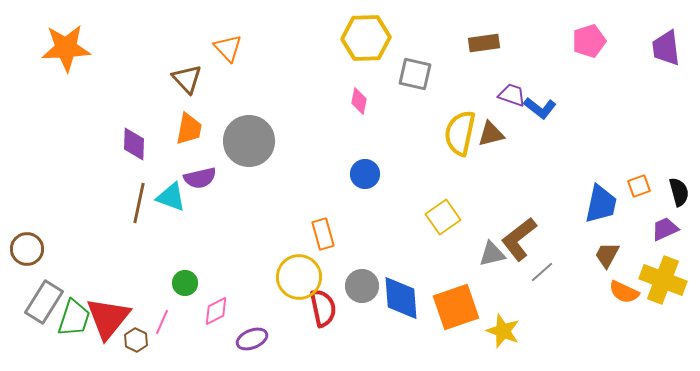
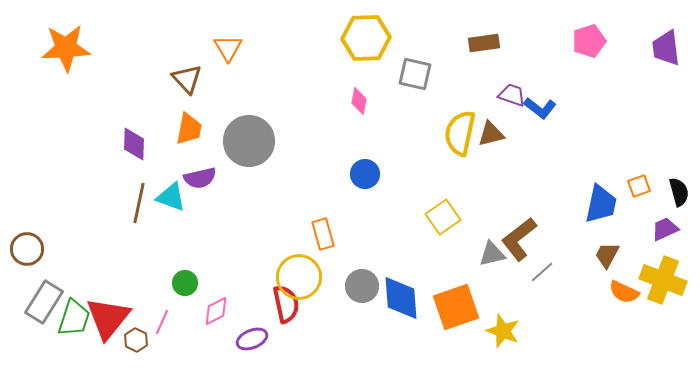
orange triangle at (228, 48): rotated 12 degrees clockwise
red semicircle at (323, 308): moved 37 px left, 4 px up
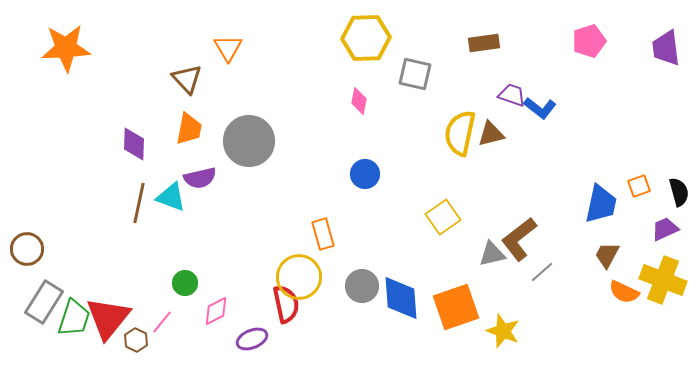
pink line at (162, 322): rotated 15 degrees clockwise
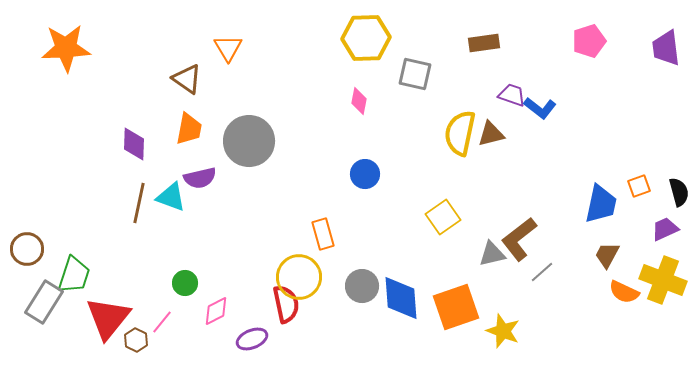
brown triangle at (187, 79): rotated 12 degrees counterclockwise
green trapezoid at (74, 318): moved 43 px up
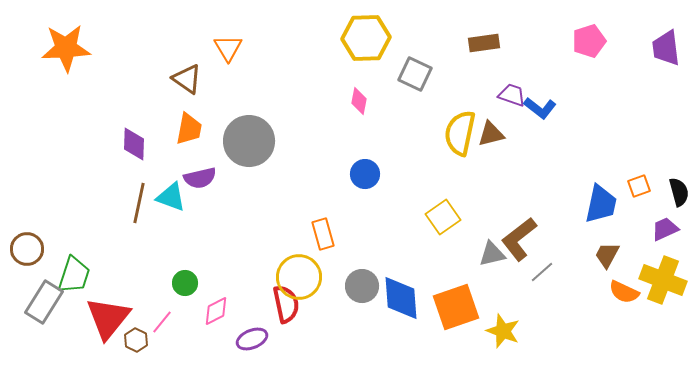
gray square at (415, 74): rotated 12 degrees clockwise
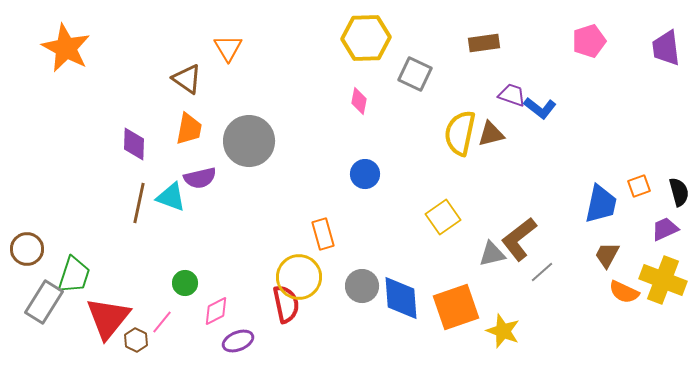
orange star at (66, 48): rotated 30 degrees clockwise
purple ellipse at (252, 339): moved 14 px left, 2 px down
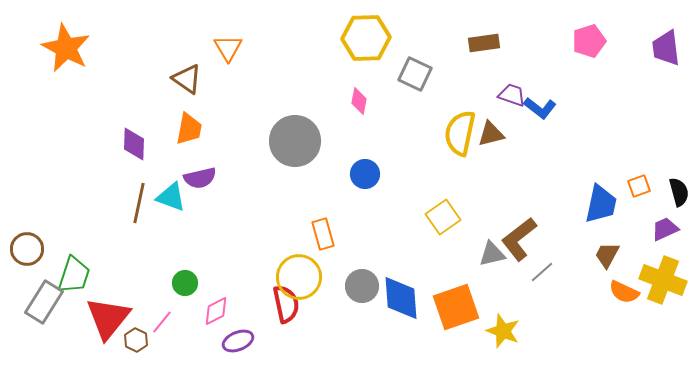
gray circle at (249, 141): moved 46 px right
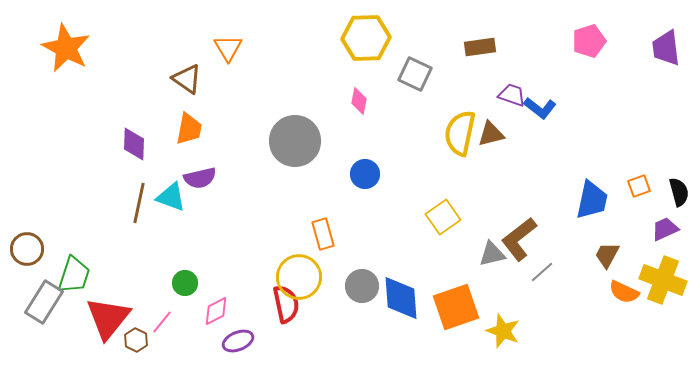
brown rectangle at (484, 43): moved 4 px left, 4 px down
blue trapezoid at (601, 204): moved 9 px left, 4 px up
